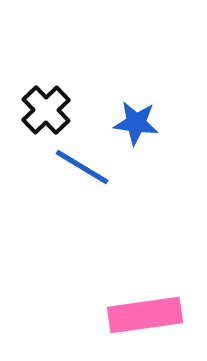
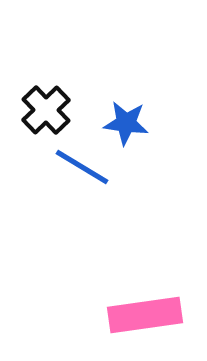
blue star: moved 10 px left
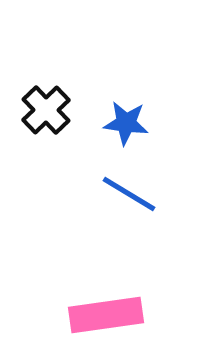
blue line: moved 47 px right, 27 px down
pink rectangle: moved 39 px left
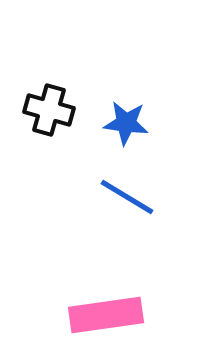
black cross: moved 3 px right; rotated 30 degrees counterclockwise
blue line: moved 2 px left, 3 px down
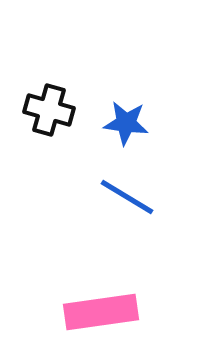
pink rectangle: moved 5 px left, 3 px up
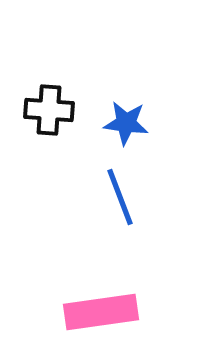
black cross: rotated 12 degrees counterclockwise
blue line: moved 7 px left; rotated 38 degrees clockwise
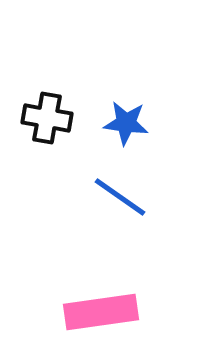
black cross: moved 2 px left, 8 px down; rotated 6 degrees clockwise
blue line: rotated 34 degrees counterclockwise
